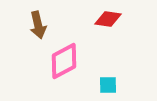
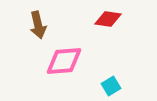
pink diamond: rotated 24 degrees clockwise
cyan square: moved 3 px right, 1 px down; rotated 30 degrees counterclockwise
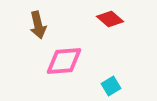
red diamond: moved 2 px right; rotated 32 degrees clockwise
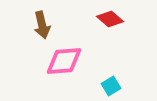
brown arrow: moved 4 px right
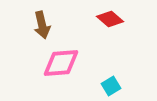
pink diamond: moved 3 px left, 2 px down
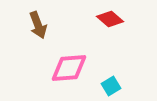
brown arrow: moved 4 px left; rotated 8 degrees counterclockwise
pink diamond: moved 8 px right, 5 px down
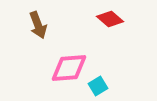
cyan square: moved 13 px left
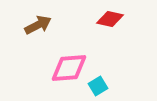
red diamond: rotated 28 degrees counterclockwise
brown arrow: rotated 96 degrees counterclockwise
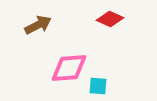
red diamond: rotated 12 degrees clockwise
cyan square: rotated 36 degrees clockwise
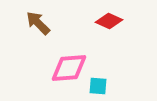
red diamond: moved 1 px left, 2 px down
brown arrow: moved 2 px up; rotated 108 degrees counterclockwise
